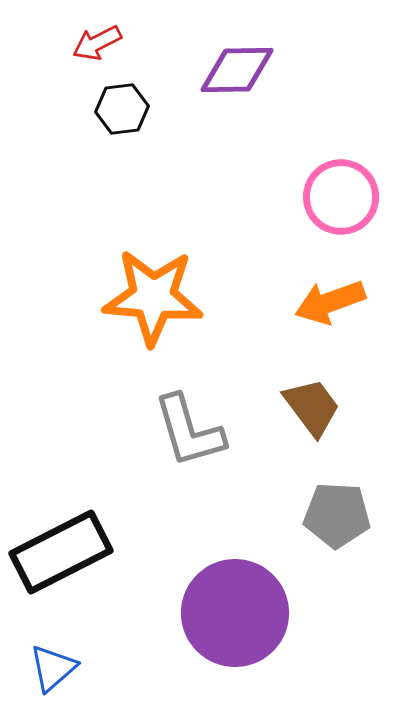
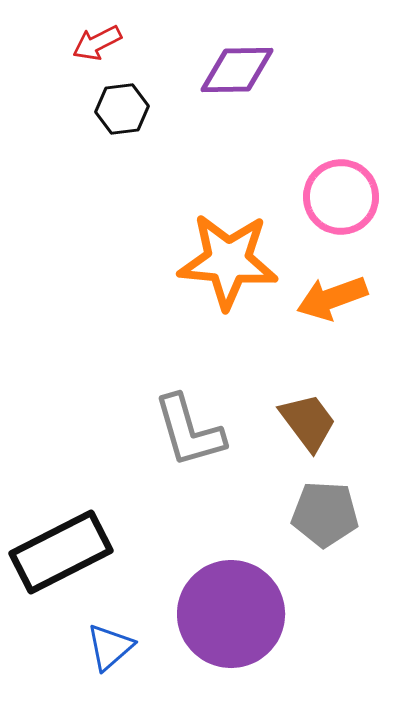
orange star: moved 75 px right, 36 px up
orange arrow: moved 2 px right, 4 px up
brown trapezoid: moved 4 px left, 15 px down
gray pentagon: moved 12 px left, 1 px up
purple circle: moved 4 px left, 1 px down
blue triangle: moved 57 px right, 21 px up
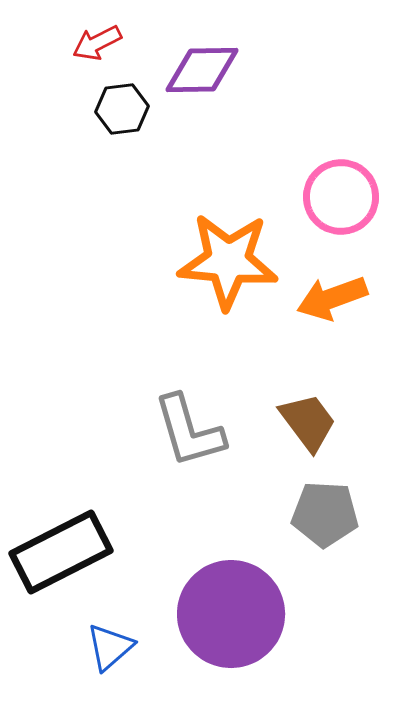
purple diamond: moved 35 px left
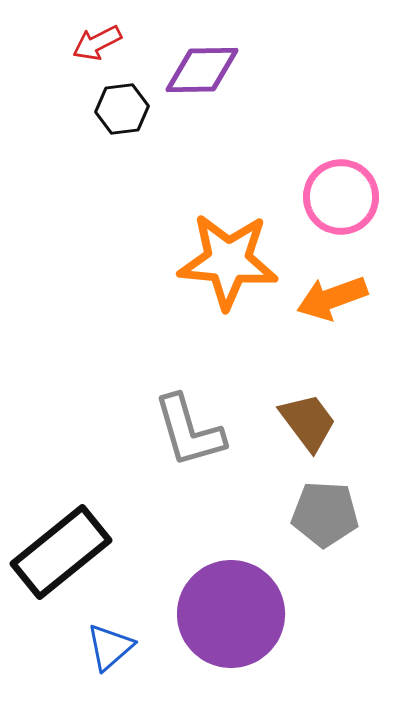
black rectangle: rotated 12 degrees counterclockwise
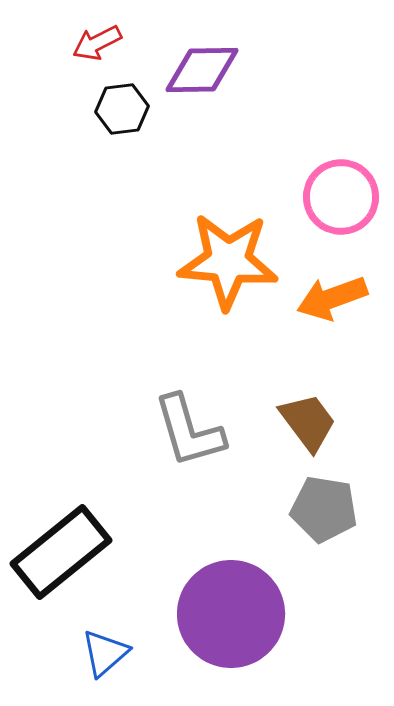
gray pentagon: moved 1 px left, 5 px up; rotated 6 degrees clockwise
blue triangle: moved 5 px left, 6 px down
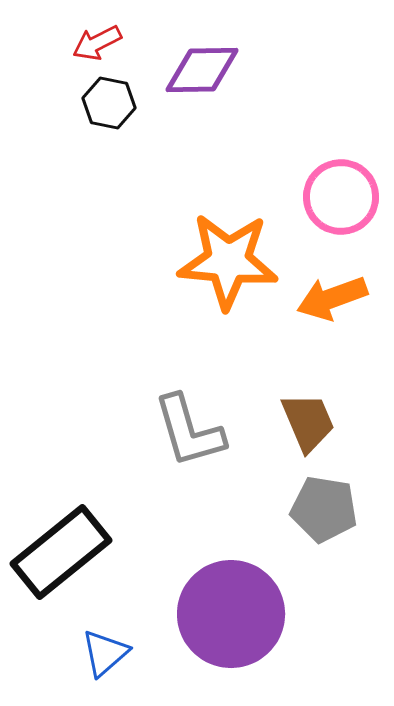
black hexagon: moved 13 px left, 6 px up; rotated 18 degrees clockwise
brown trapezoid: rotated 14 degrees clockwise
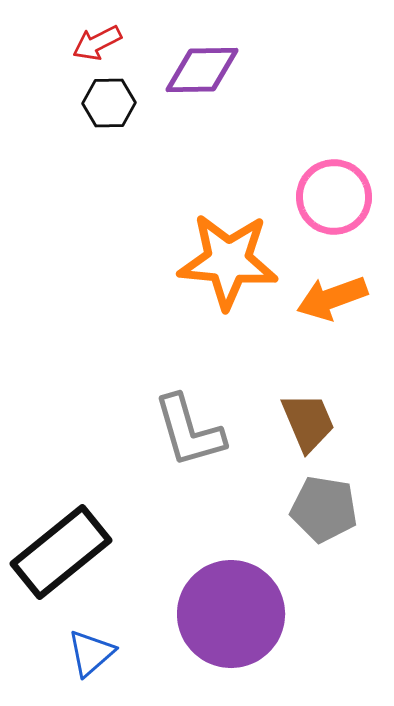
black hexagon: rotated 12 degrees counterclockwise
pink circle: moved 7 px left
blue triangle: moved 14 px left
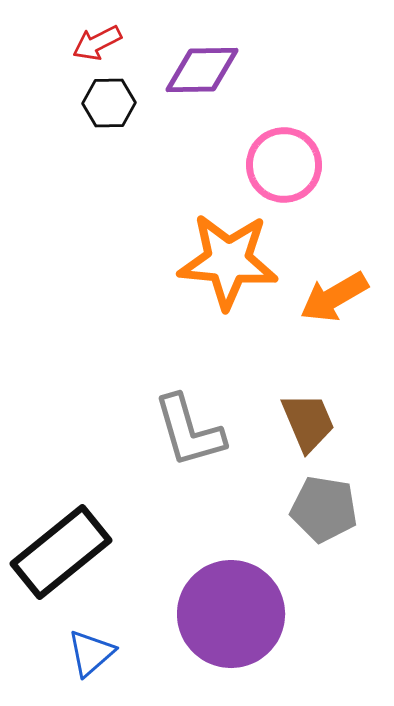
pink circle: moved 50 px left, 32 px up
orange arrow: moved 2 px right, 1 px up; rotated 10 degrees counterclockwise
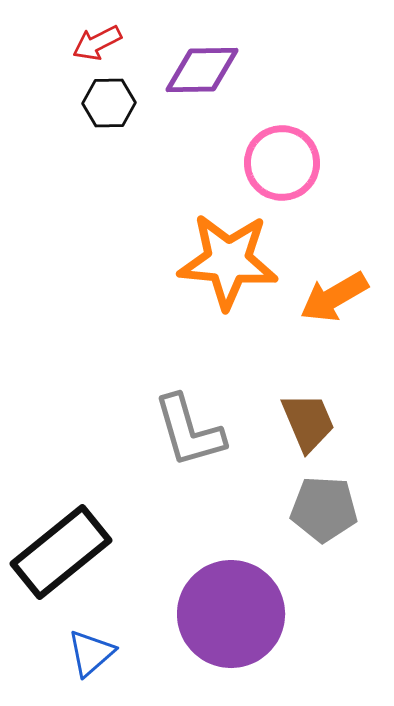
pink circle: moved 2 px left, 2 px up
gray pentagon: rotated 6 degrees counterclockwise
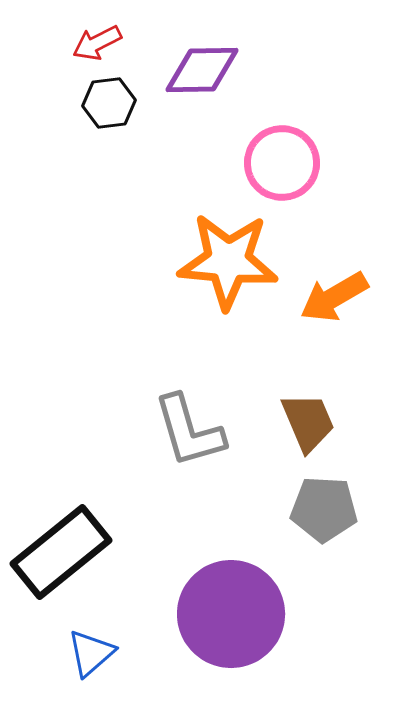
black hexagon: rotated 6 degrees counterclockwise
